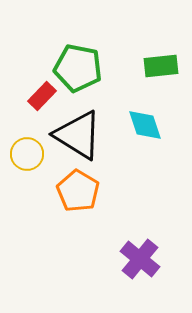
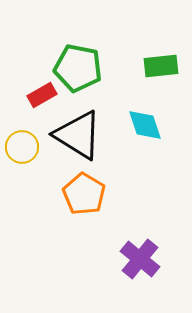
red rectangle: moved 1 px up; rotated 16 degrees clockwise
yellow circle: moved 5 px left, 7 px up
orange pentagon: moved 6 px right, 3 px down
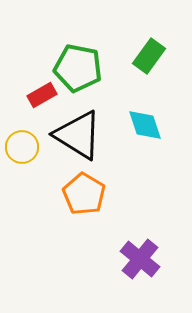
green rectangle: moved 12 px left, 10 px up; rotated 48 degrees counterclockwise
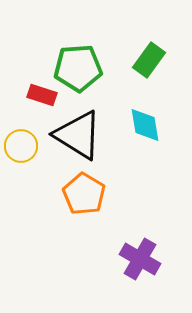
green rectangle: moved 4 px down
green pentagon: rotated 15 degrees counterclockwise
red rectangle: rotated 48 degrees clockwise
cyan diamond: rotated 9 degrees clockwise
yellow circle: moved 1 px left, 1 px up
purple cross: rotated 9 degrees counterclockwise
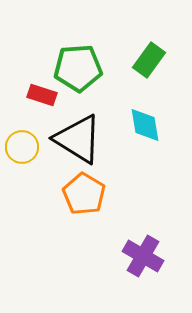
black triangle: moved 4 px down
yellow circle: moved 1 px right, 1 px down
purple cross: moved 3 px right, 3 px up
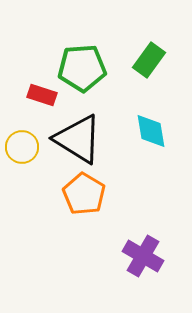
green pentagon: moved 4 px right
cyan diamond: moved 6 px right, 6 px down
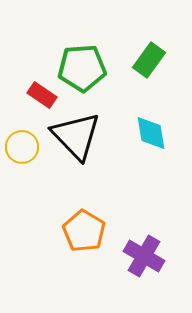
red rectangle: rotated 16 degrees clockwise
cyan diamond: moved 2 px down
black triangle: moved 2 px left, 3 px up; rotated 14 degrees clockwise
orange pentagon: moved 37 px down
purple cross: moved 1 px right
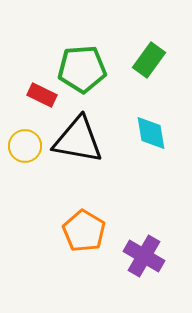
green pentagon: moved 1 px down
red rectangle: rotated 8 degrees counterclockwise
black triangle: moved 2 px right, 4 px down; rotated 36 degrees counterclockwise
yellow circle: moved 3 px right, 1 px up
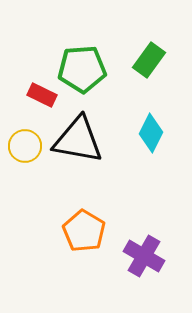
cyan diamond: rotated 36 degrees clockwise
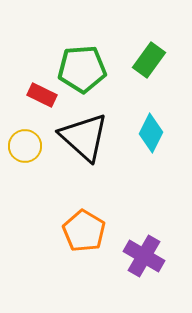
black triangle: moved 6 px right, 3 px up; rotated 32 degrees clockwise
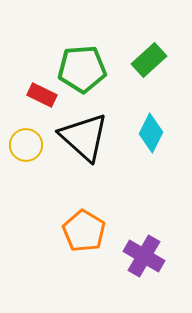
green rectangle: rotated 12 degrees clockwise
yellow circle: moved 1 px right, 1 px up
